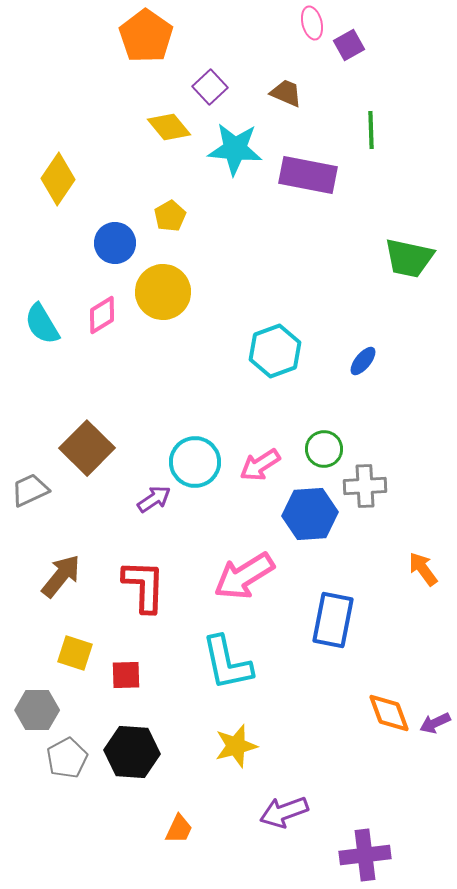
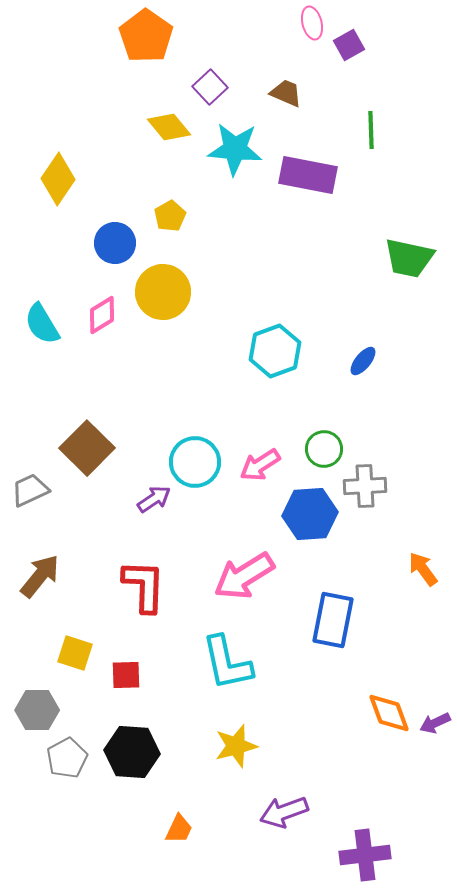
brown arrow at (61, 576): moved 21 px left
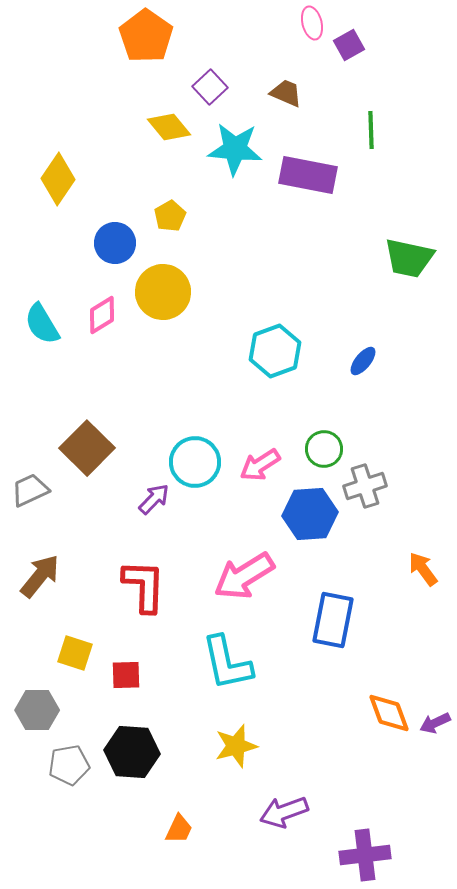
gray cross at (365, 486): rotated 15 degrees counterclockwise
purple arrow at (154, 499): rotated 12 degrees counterclockwise
gray pentagon at (67, 758): moved 2 px right, 7 px down; rotated 18 degrees clockwise
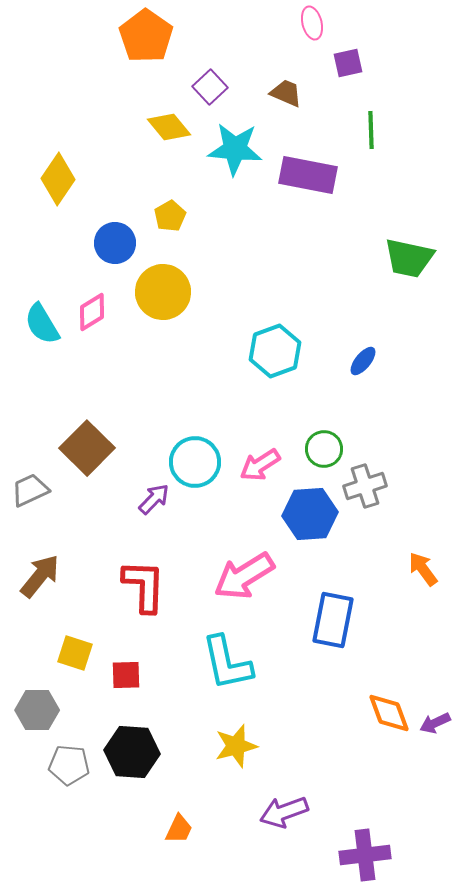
purple square at (349, 45): moved 1 px left, 18 px down; rotated 16 degrees clockwise
pink diamond at (102, 315): moved 10 px left, 3 px up
gray pentagon at (69, 765): rotated 15 degrees clockwise
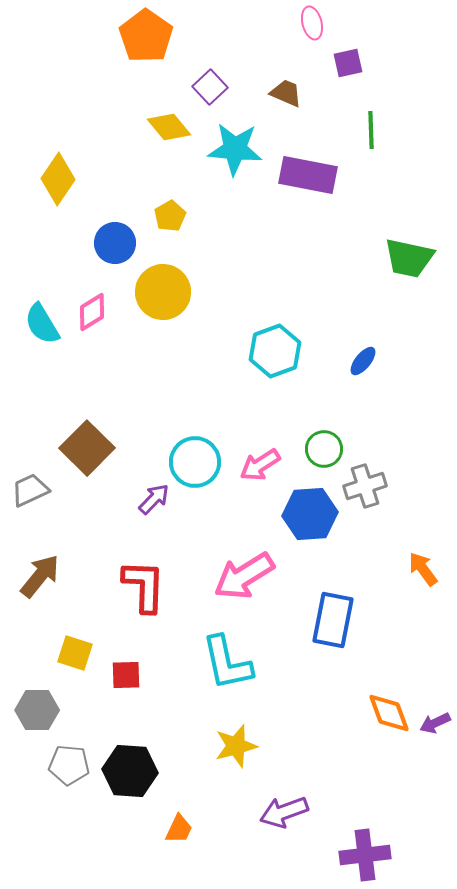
black hexagon at (132, 752): moved 2 px left, 19 px down
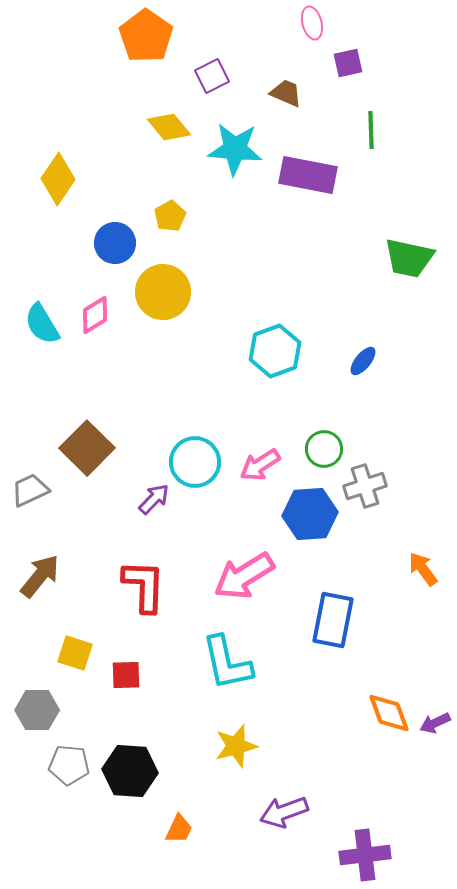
purple square at (210, 87): moved 2 px right, 11 px up; rotated 16 degrees clockwise
pink diamond at (92, 312): moved 3 px right, 3 px down
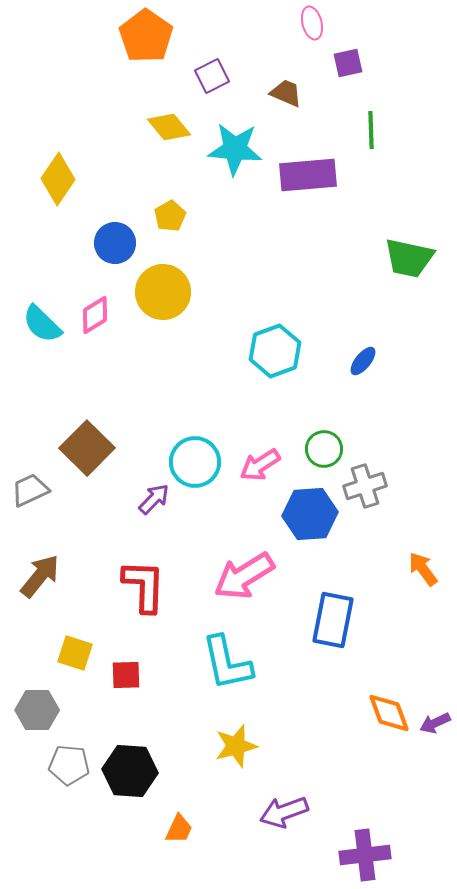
purple rectangle at (308, 175): rotated 16 degrees counterclockwise
cyan semicircle at (42, 324): rotated 15 degrees counterclockwise
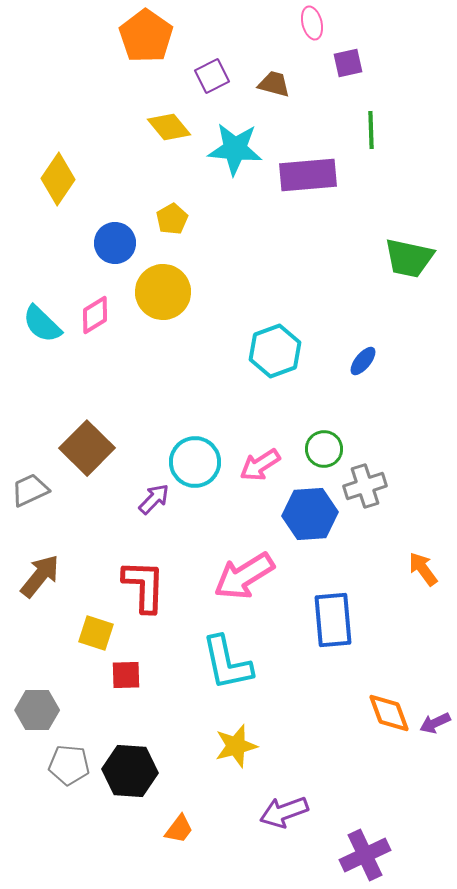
brown trapezoid at (286, 93): moved 12 px left, 9 px up; rotated 8 degrees counterclockwise
yellow pentagon at (170, 216): moved 2 px right, 3 px down
blue rectangle at (333, 620): rotated 16 degrees counterclockwise
yellow square at (75, 653): moved 21 px right, 20 px up
orange trapezoid at (179, 829): rotated 12 degrees clockwise
purple cross at (365, 855): rotated 18 degrees counterclockwise
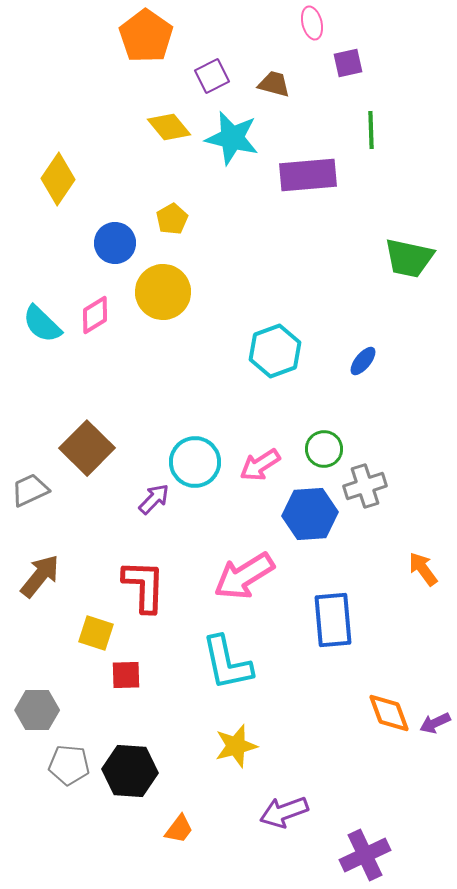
cyan star at (235, 149): moved 3 px left, 11 px up; rotated 8 degrees clockwise
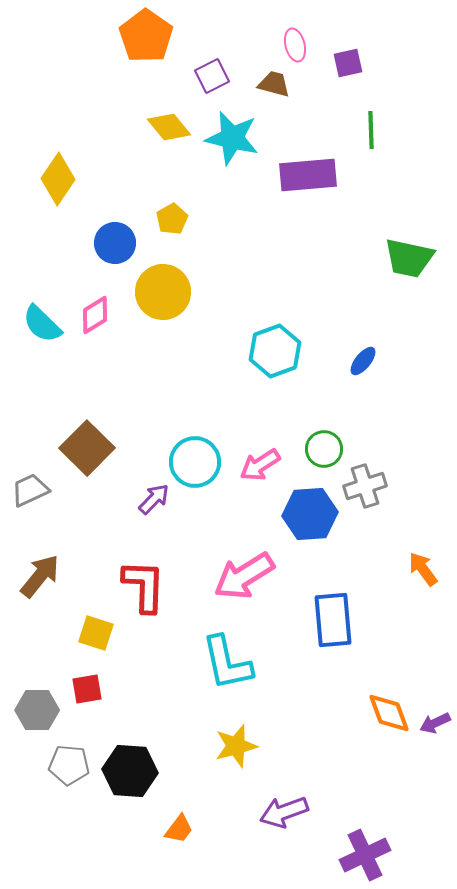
pink ellipse at (312, 23): moved 17 px left, 22 px down
red square at (126, 675): moved 39 px left, 14 px down; rotated 8 degrees counterclockwise
